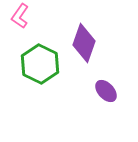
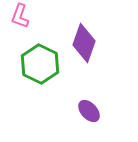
pink L-shape: rotated 15 degrees counterclockwise
purple ellipse: moved 17 px left, 20 px down
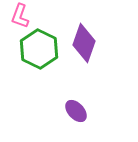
green hexagon: moved 1 px left, 15 px up
purple ellipse: moved 13 px left
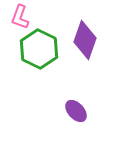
pink L-shape: moved 1 px down
purple diamond: moved 1 px right, 3 px up
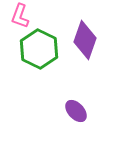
pink L-shape: moved 1 px up
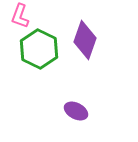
purple ellipse: rotated 20 degrees counterclockwise
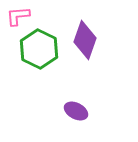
pink L-shape: moved 2 px left; rotated 65 degrees clockwise
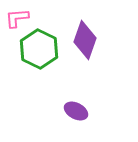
pink L-shape: moved 1 px left, 2 px down
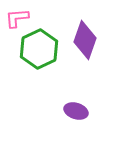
green hexagon: rotated 9 degrees clockwise
purple ellipse: rotated 10 degrees counterclockwise
